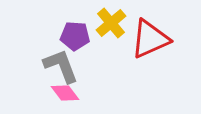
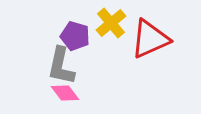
purple pentagon: rotated 12 degrees clockwise
gray L-shape: rotated 147 degrees counterclockwise
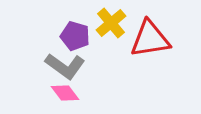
red triangle: rotated 15 degrees clockwise
gray L-shape: moved 4 px right; rotated 66 degrees counterclockwise
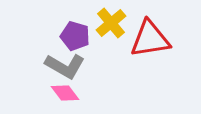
gray L-shape: rotated 6 degrees counterclockwise
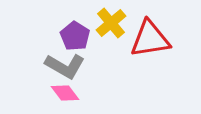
purple pentagon: rotated 16 degrees clockwise
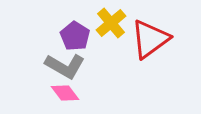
red triangle: rotated 27 degrees counterclockwise
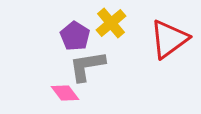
red triangle: moved 19 px right
gray L-shape: moved 22 px right; rotated 141 degrees clockwise
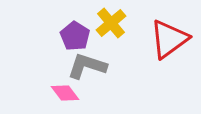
gray L-shape: rotated 27 degrees clockwise
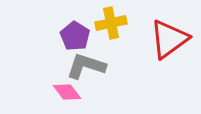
yellow cross: rotated 28 degrees clockwise
gray L-shape: moved 1 px left
pink diamond: moved 2 px right, 1 px up
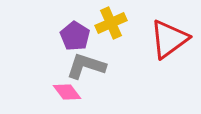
yellow cross: rotated 12 degrees counterclockwise
